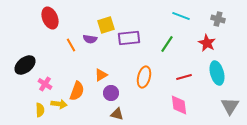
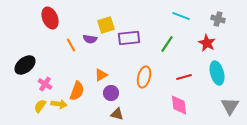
yellow semicircle: moved 4 px up; rotated 144 degrees counterclockwise
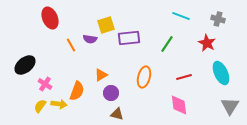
cyan ellipse: moved 4 px right; rotated 10 degrees counterclockwise
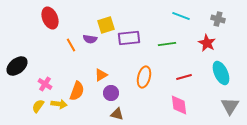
green line: rotated 48 degrees clockwise
black ellipse: moved 8 px left, 1 px down
yellow semicircle: moved 2 px left
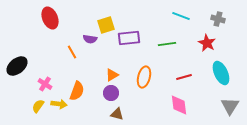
orange line: moved 1 px right, 7 px down
orange triangle: moved 11 px right
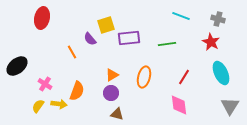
red ellipse: moved 8 px left; rotated 35 degrees clockwise
purple semicircle: rotated 40 degrees clockwise
red star: moved 4 px right, 1 px up
red line: rotated 42 degrees counterclockwise
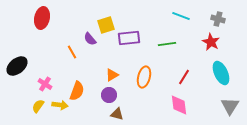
purple circle: moved 2 px left, 2 px down
yellow arrow: moved 1 px right, 1 px down
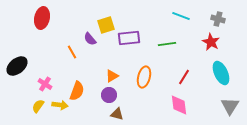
orange triangle: moved 1 px down
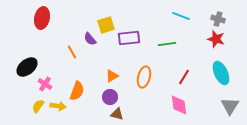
red star: moved 5 px right, 3 px up; rotated 12 degrees counterclockwise
black ellipse: moved 10 px right, 1 px down
purple circle: moved 1 px right, 2 px down
yellow arrow: moved 2 px left, 1 px down
